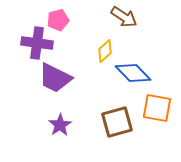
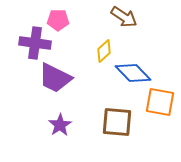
pink pentagon: rotated 15 degrees clockwise
purple cross: moved 2 px left
yellow diamond: moved 1 px left
orange square: moved 3 px right, 6 px up
brown square: rotated 20 degrees clockwise
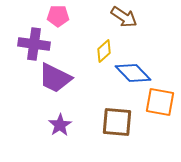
pink pentagon: moved 4 px up
purple cross: moved 1 px left, 1 px down
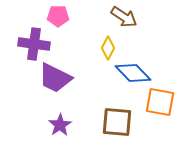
yellow diamond: moved 4 px right, 3 px up; rotated 20 degrees counterclockwise
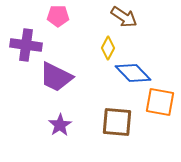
purple cross: moved 8 px left, 1 px down
purple trapezoid: moved 1 px right, 1 px up
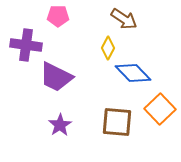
brown arrow: moved 2 px down
orange square: moved 7 px down; rotated 36 degrees clockwise
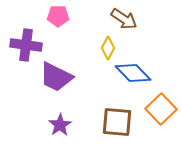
orange square: moved 1 px right
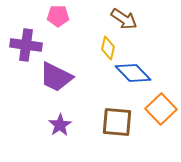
yellow diamond: rotated 15 degrees counterclockwise
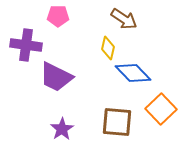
purple star: moved 2 px right, 4 px down
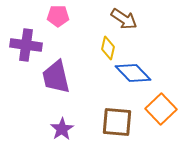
purple trapezoid: rotated 51 degrees clockwise
